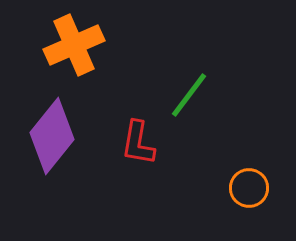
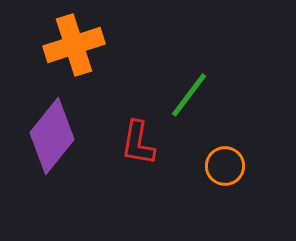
orange cross: rotated 6 degrees clockwise
orange circle: moved 24 px left, 22 px up
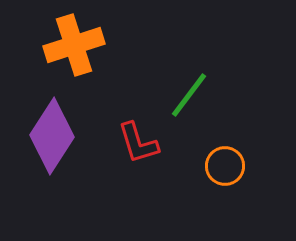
purple diamond: rotated 6 degrees counterclockwise
red L-shape: rotated 27 degrees counterclockwise
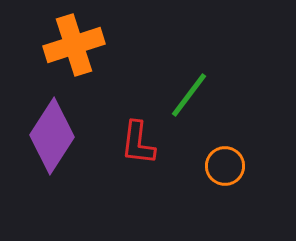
red L-shape: rotated 24 degrees clockwise
